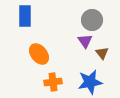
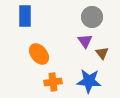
gray circle: moved 3 px up
blue star: moved 1 px left, 1 px up; rotated 15 degrees clockwise
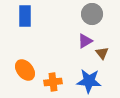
gray circle: moved 3 px up
purple triangle: rotated 35 degrees clockwise
orange ellipse: moved 14 px left, 16 px down
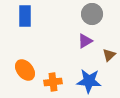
brown triangle: moved 7 px right, 2 px down; rotated 24 degrees clockwise
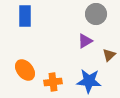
gray circle: moved 4 px right
